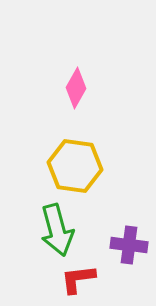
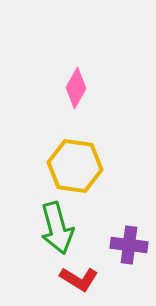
green arrow: moved 2 px up
red L-shape: moved 1 px right; rotated 141 degrees counterclockwise
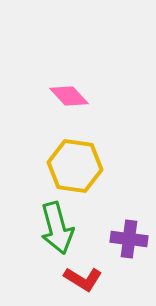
pink diamond: moved 7 px left, 8 px down; rotated 72 degrees counterclockwise
purple cross: moved 6 px up
red L-shape: moved 4 px right
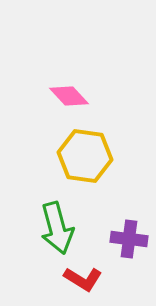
yellow hexagon: moved 10 px right, 10 px up
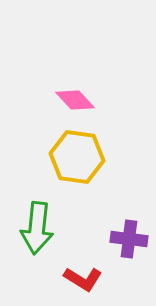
pink diamond: moved 6 px right, 4 px down
yellow hexagon: moved 8 px left, 1 px down
green arrow: moved 20 px left; rotated 21 degrees clockwise
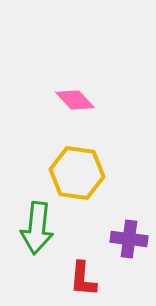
yellow hexagon: moved 16 px down
red L-shape: rotated 63 degrees clockwise
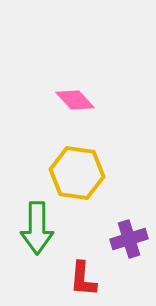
green arrow: rotated 6 degrees counterclockwise
purple cross: rotated 24 degrees counterclockwise
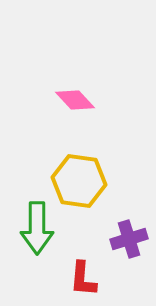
yellow hexagon: moved 2 px right, 8 px down
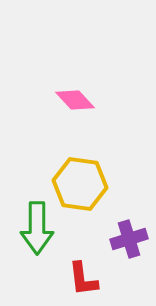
yellow hexagon: moved 1 px right, 3 px down
red L-shape: rotated 12 degrees counterclockwise
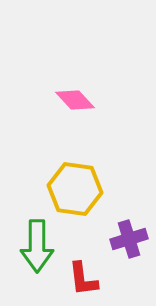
yellow hexagon: moved 5 px left, 5 px down
green arrow: moved 18 px down
